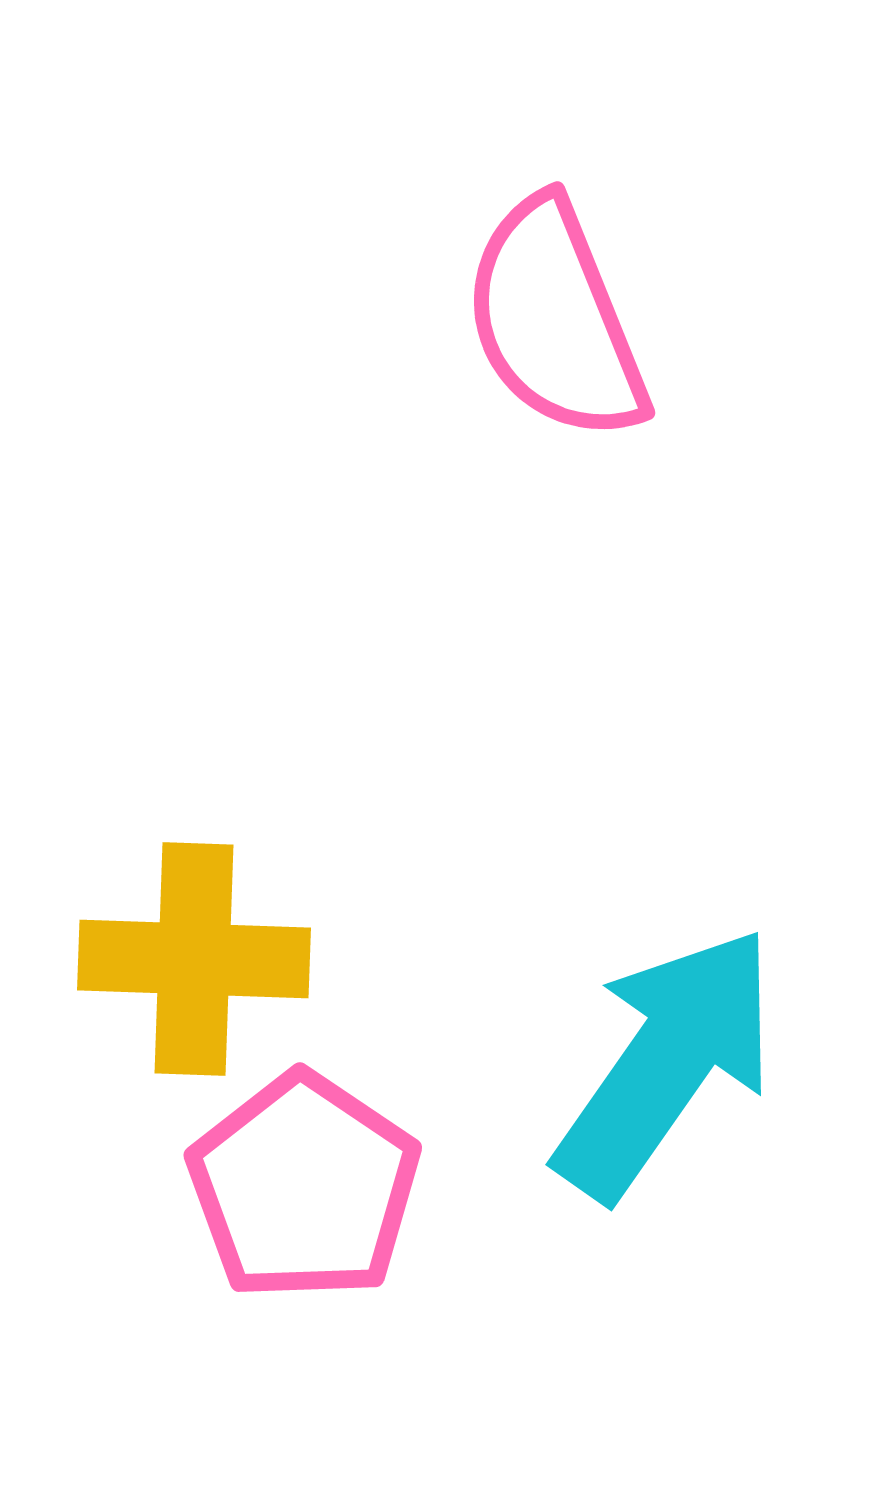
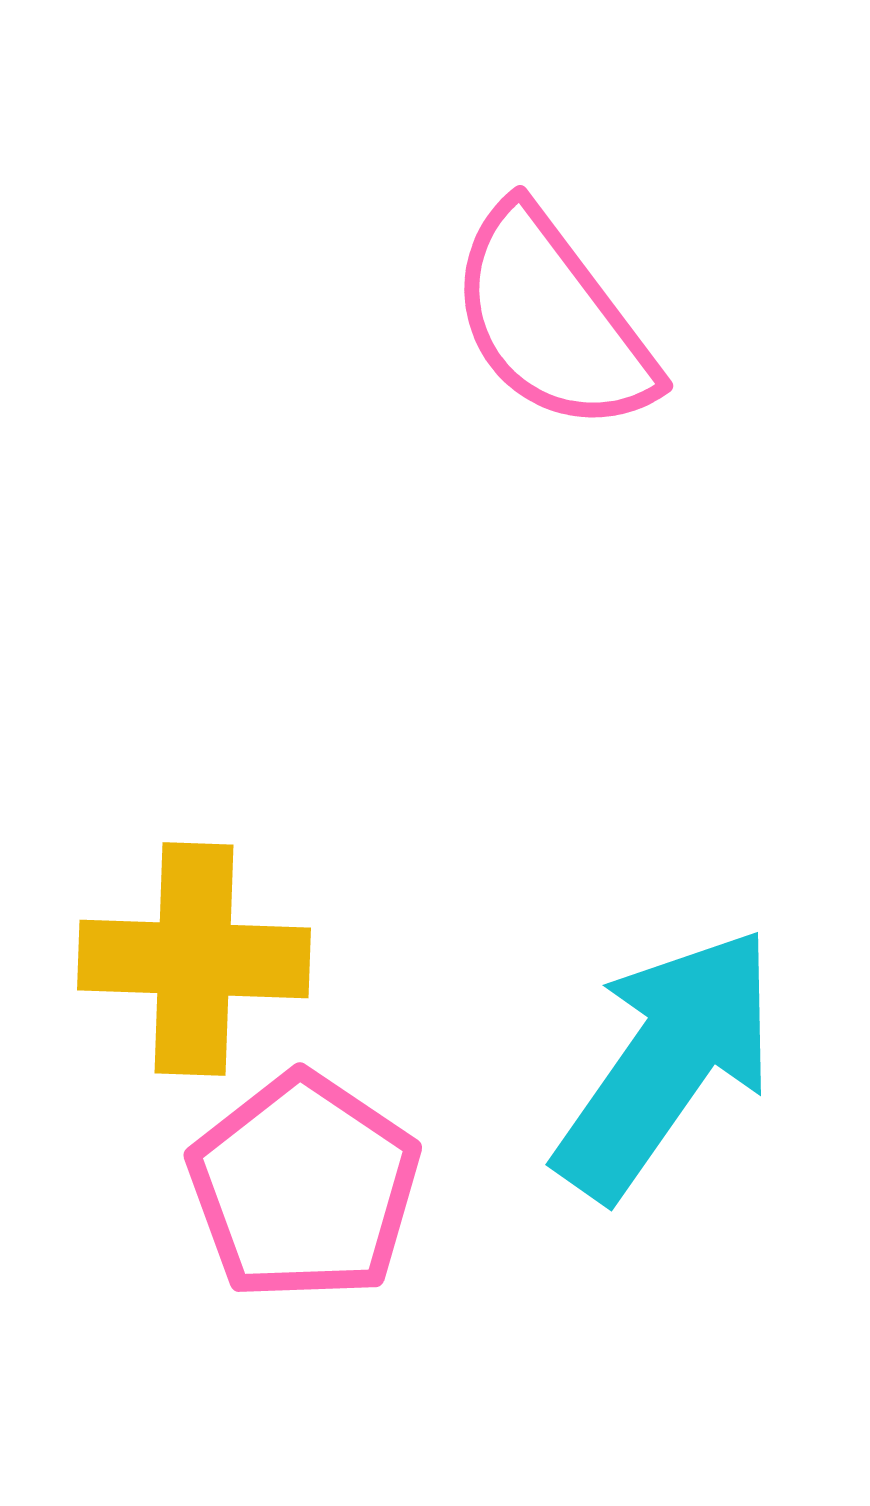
pink semicircle: moved 3 px left; rotated 15 degrees counterclockwise
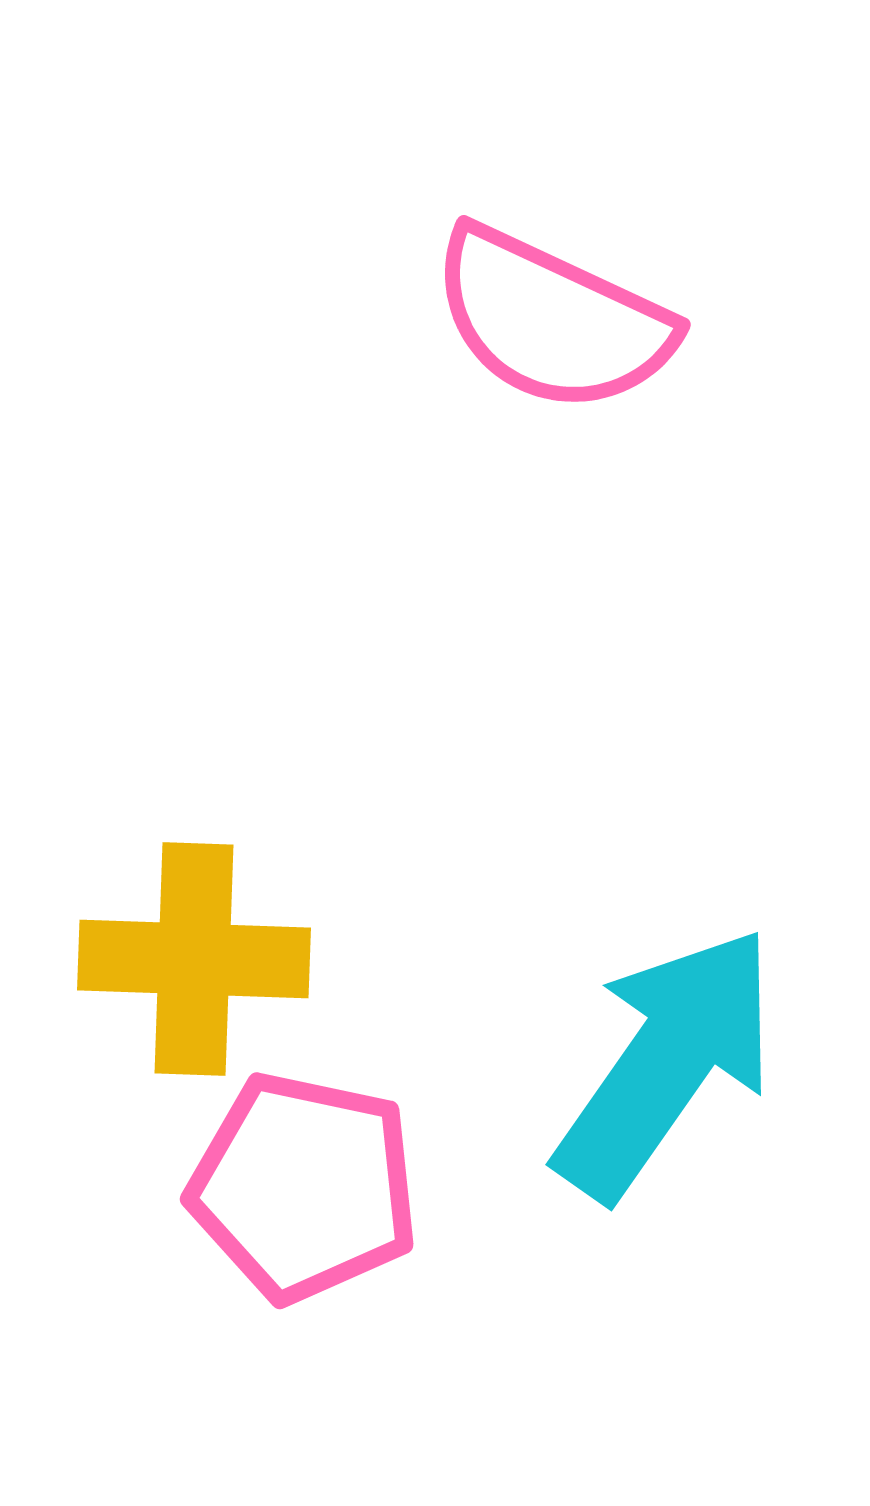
pink semicircle: rotated 28 degrees counterclockwise
pink pentagon: rotated 22 degrees counterclockwise
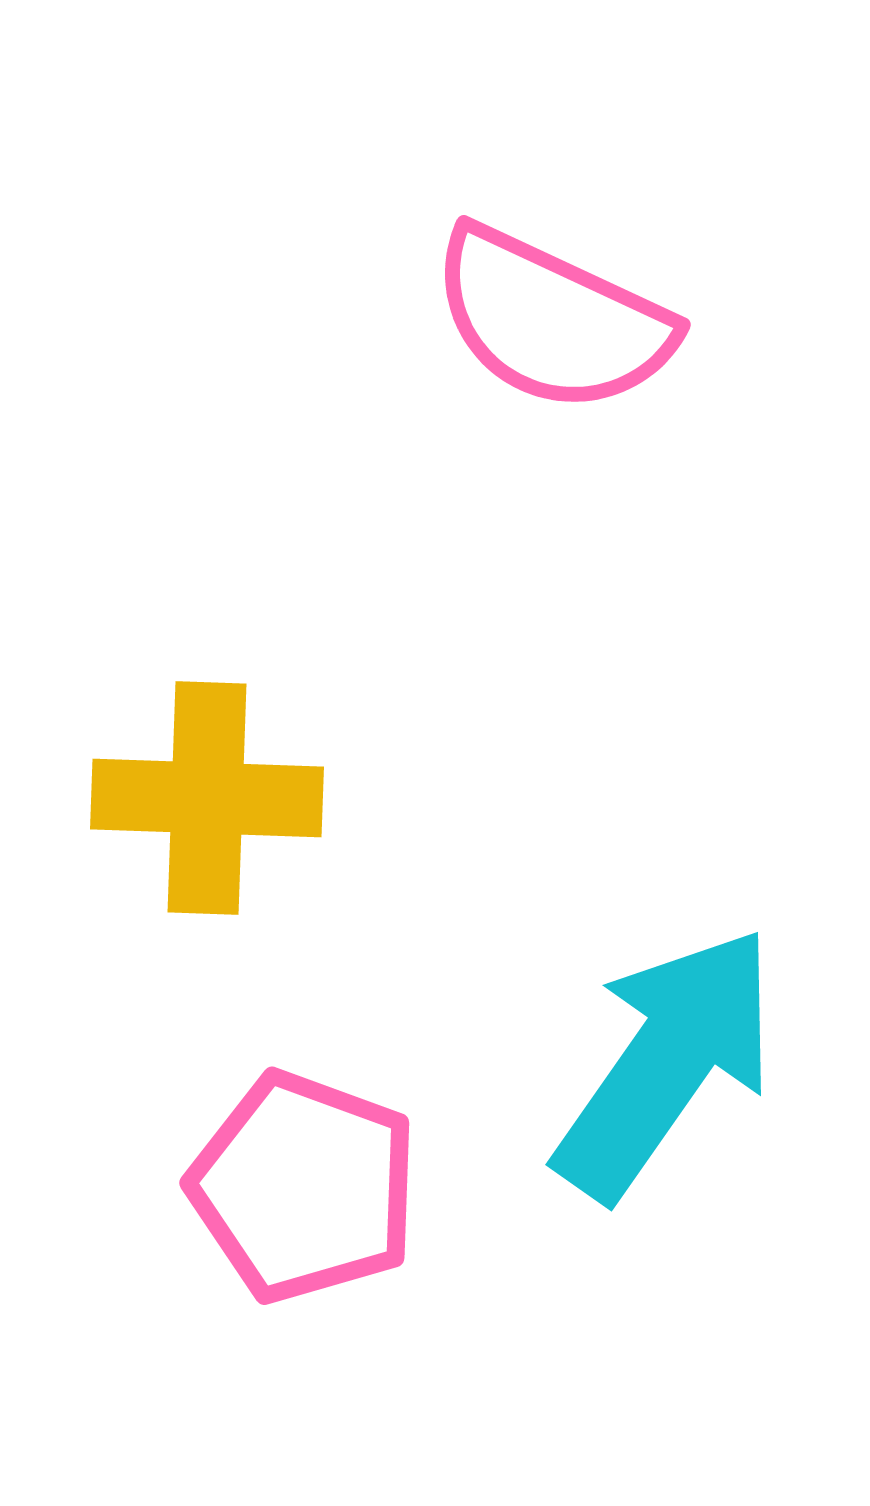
yellow cross: moved 13 px right, 161 px up
pink pentagon: rotated 8 degrees clockwise
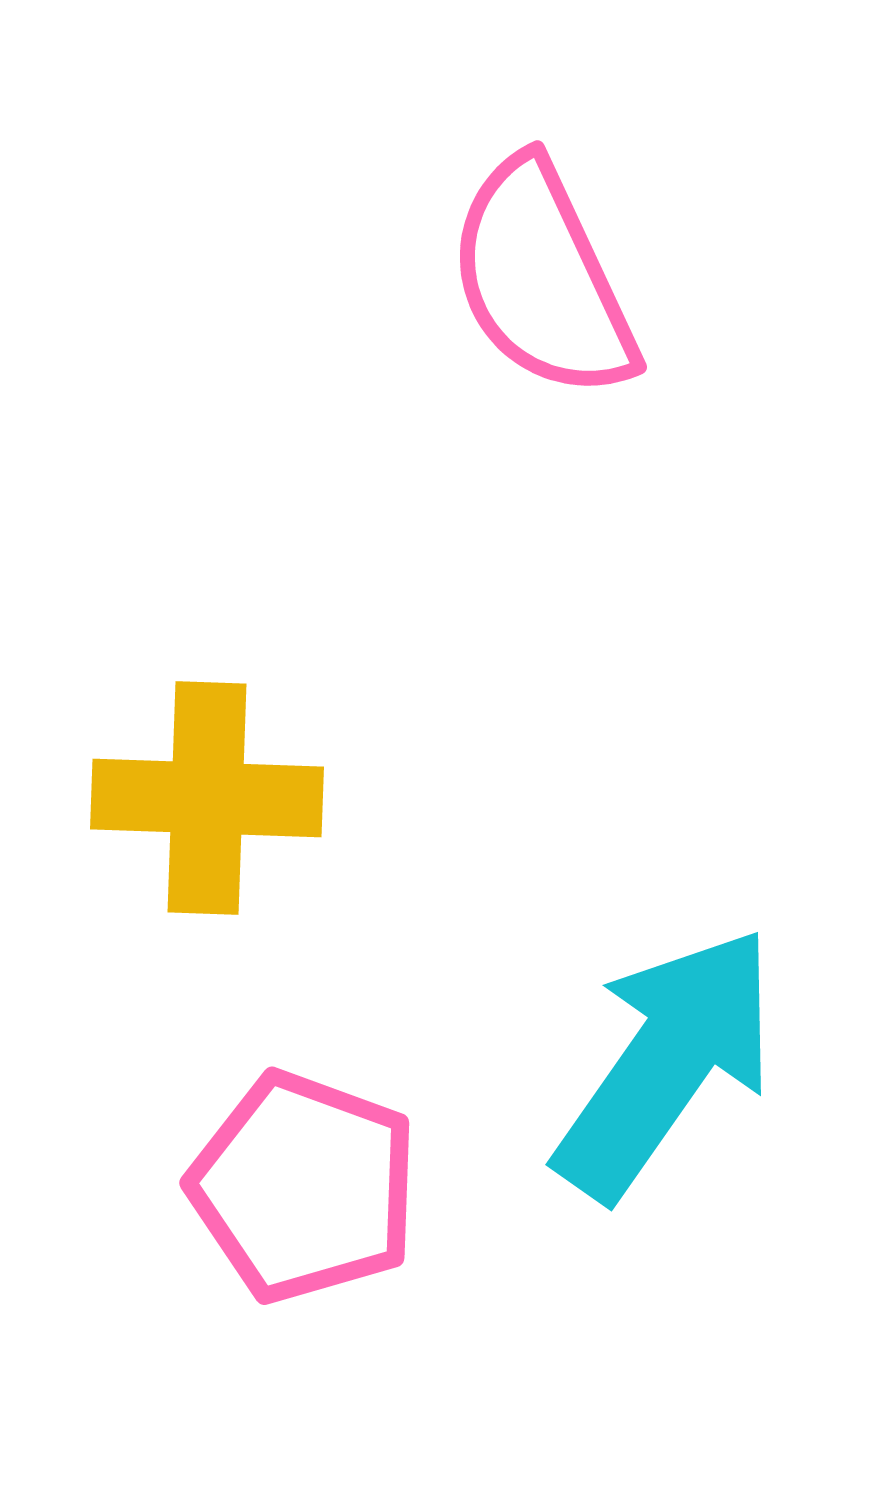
pink semicircle: moved 10 px left, 41 px up; rotated 40 degrees clockwise
